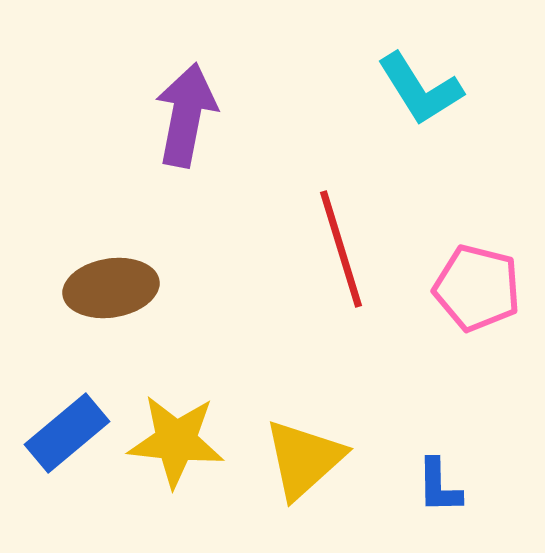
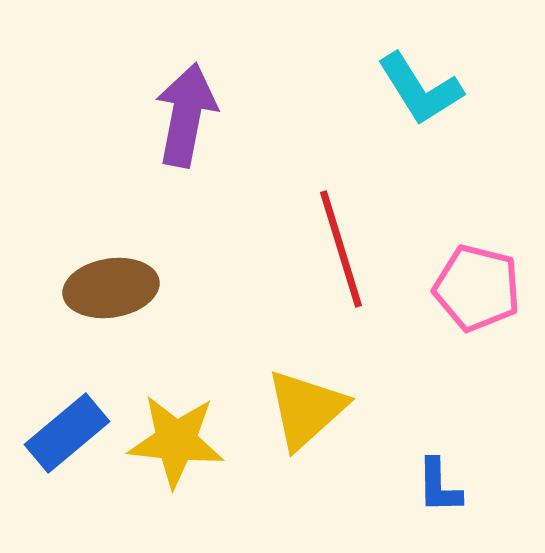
yellow triangle: moved 2 px right, 50 px up
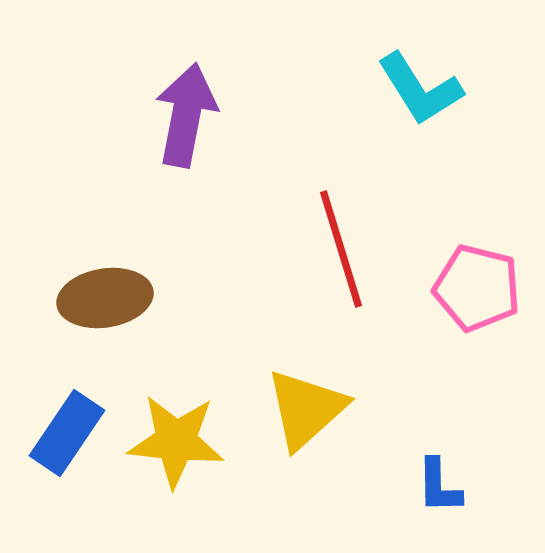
brown ellipse: moved 6 px left, 10 px down
blue rectangle: rotated 16 degrees counterclockwise
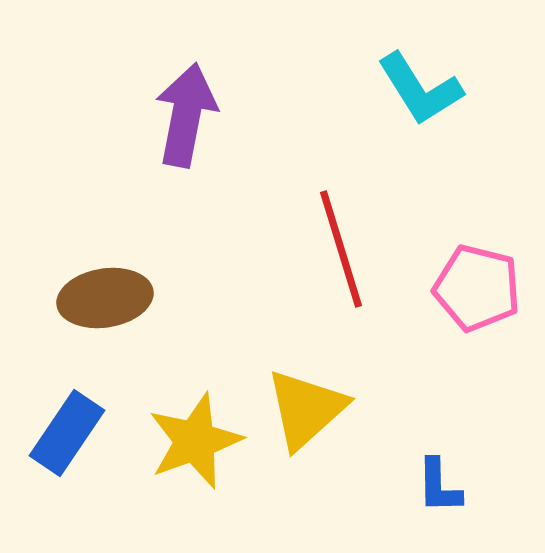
yellow star: moved 19 px right; rotated 26 degrees counterclockwise
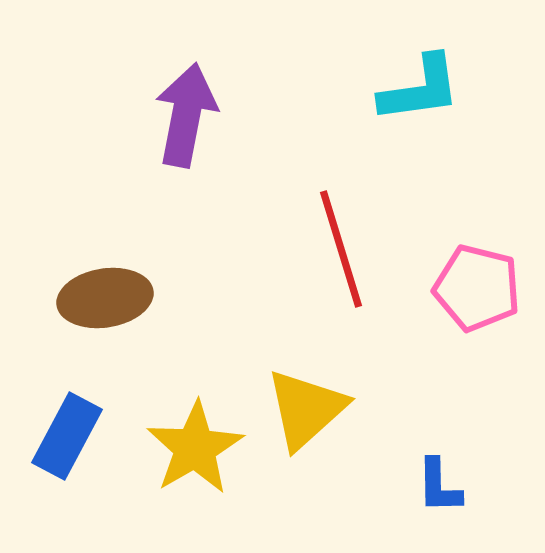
cyan L-shape: rotated 66 degrees counterclockwise
blue rectangle: moved 3 px down; rotated 6 degrees counterclockwise
yellow star: moved 7 px down; rotated 10 degrees counterclockwise
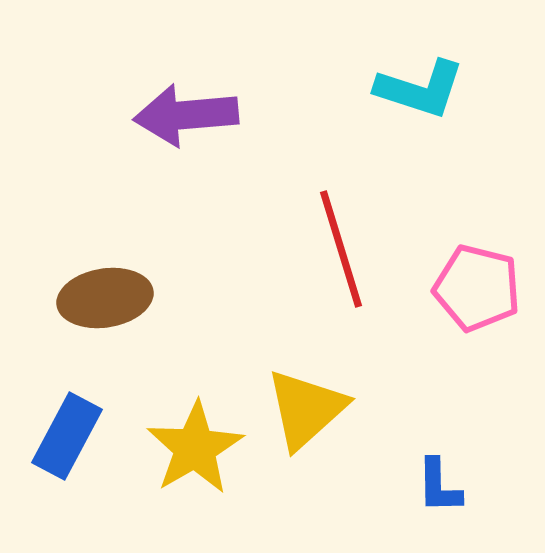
cyan L-shape: rotated 26 degrees clockwise
purple arrow: rotated 106 degrees counterclockwise
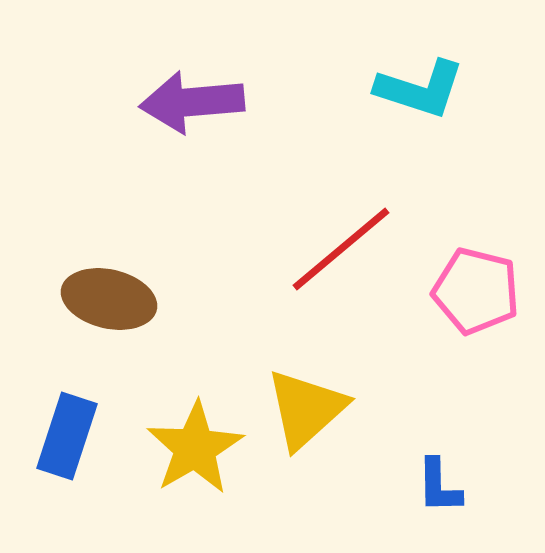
purple arrow: moved 6 px right, 13 px up
red line: rotated 67 degrees clockwise
pink pentagon: moved 1 px left, 3 px down
brown ellipse: moved 4 px right, 1 px down; rotated 22 degrees clockwise
blue rectangle: rotated 10 degrees counterclockwise
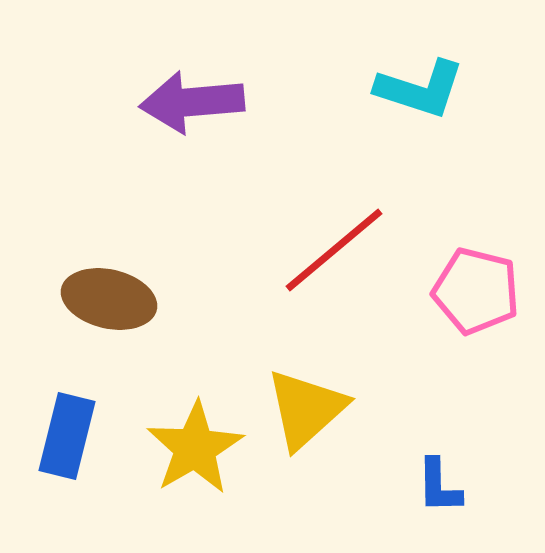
red line: moved 7 px left, 1 px down
blue rectangle: rotated 4 degrees counterclockwise
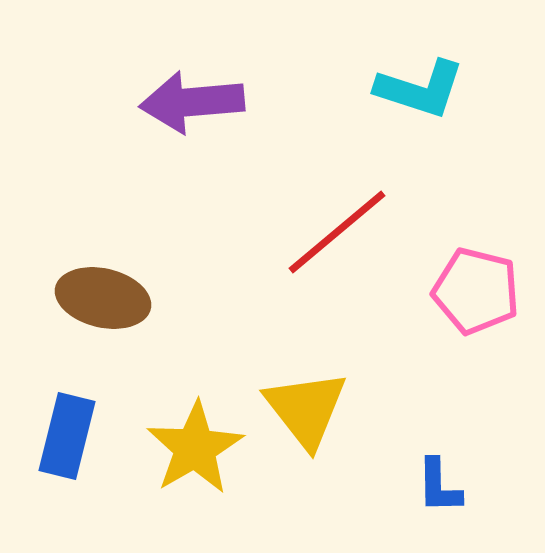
red line: moved 3 px right, 18 px up
brown ellipse: moved 6 px left, 1 px up
yellow triangle: rotated 26 degrees counterclockwise
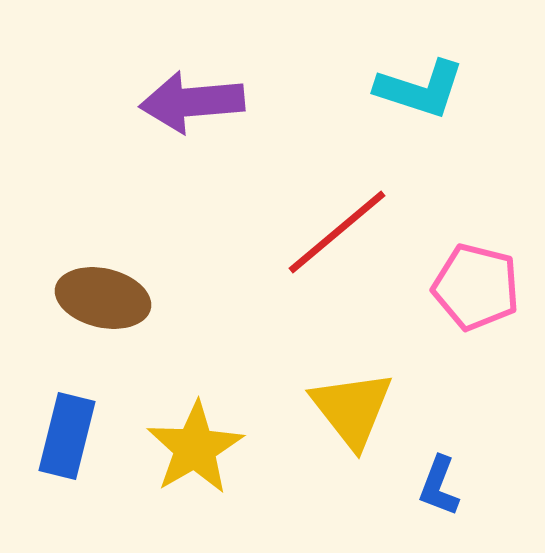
pink pentagon: moved 4 px up
yellow triangle: moved 46 px right
blue L-shape: rotated 22 degrees clockwise
